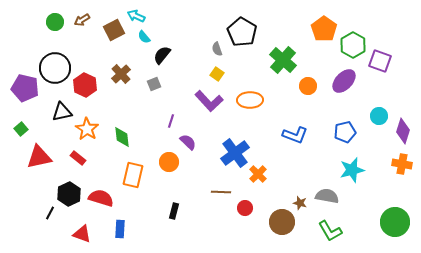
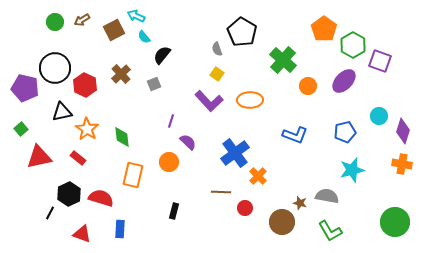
orange cross at (258, 174): moved 2 px down
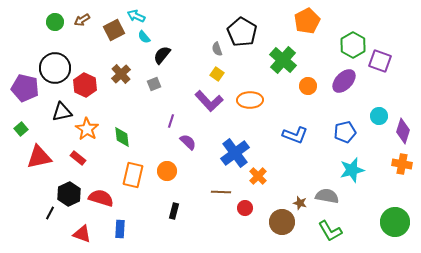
orange pentagon at (324, 29): moved 17 px left, 8 px up; rotated 10 degrees clockwise
orange circle at (169, 162): moved 2 px left, 9 px down
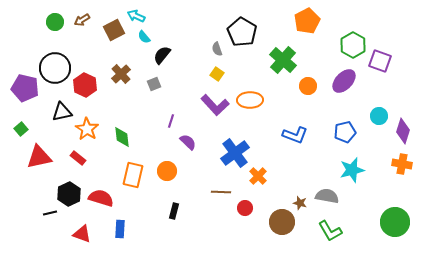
purple L-shape at (209, 101): moved 6 px right, 4 px down
black line at (50, 213): rotated 48 degrees clockwise
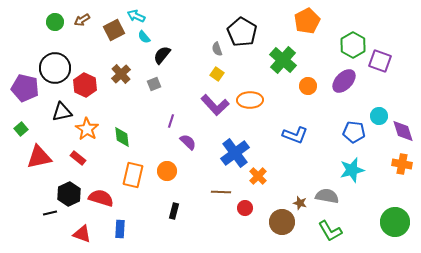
purple diamond at (403, 131): rotated 35 degrees counterclockwise
blue pentagon at (345, 132): moved 9 px right; rotated 20 degrees clockwise
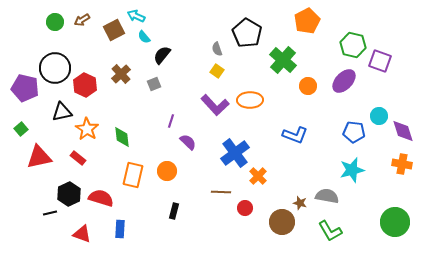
black pentagon at (242, 32): moved 5 px right, 1 px down
green hexagon at (353, 45): rotated 15 degrees counterclockwise
yellow square at (217, 74): moved 3 px up
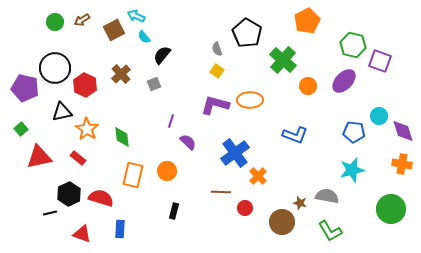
purple L-shape at (215, 105): rotated 148 degrees clockwise
green circle at (395, 222): moved 4 px left, 13 px up
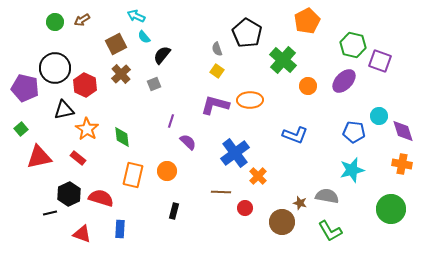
brown square at (114, 30): moved 2 px right, 14 px down
black triangle at (62, 112): moved 2 px right, 2 px up
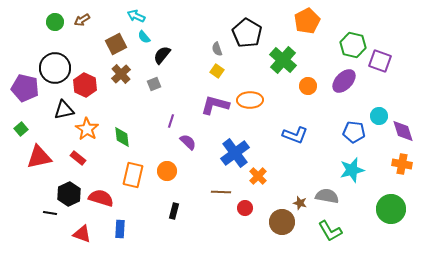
black line at (50, 213): rotated 24 degrees clockwise
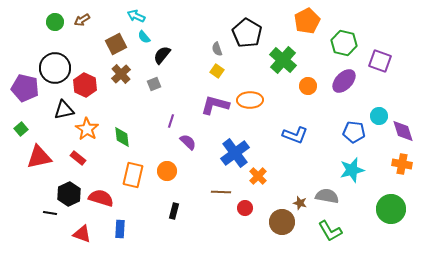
green hexagon at (353, 45): moved 9 px left, 2 px up
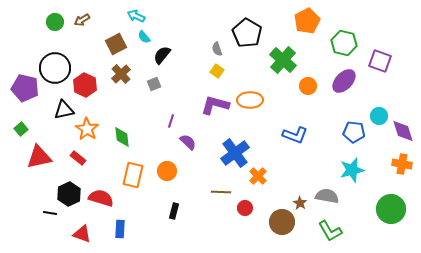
brown star at (300, 203): rotated 16 degrees clockwise
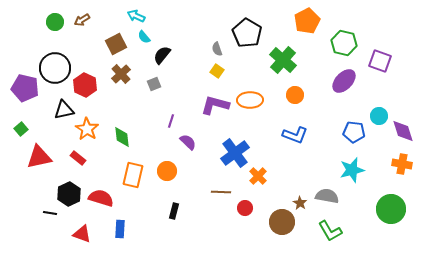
orange circle at (308, 86): moved 13 px left, 9 px down
